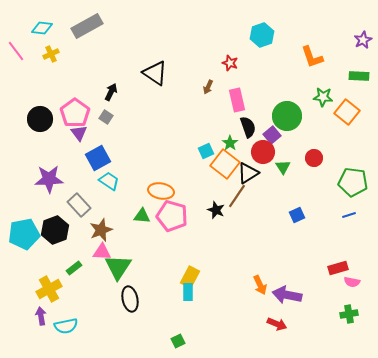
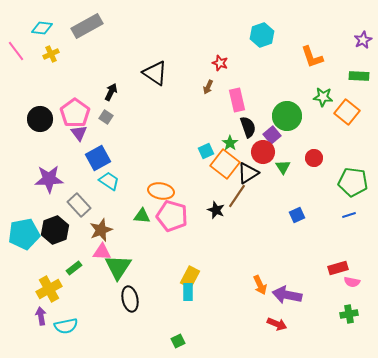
red star at (230, 63): moved 10 px left
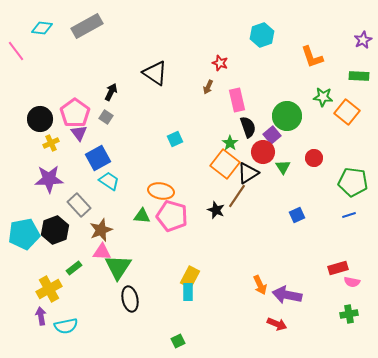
yellow cross at (51, 54): moved 89 px down
cyan square at (206, 151): moved 31 px left, 12 px up
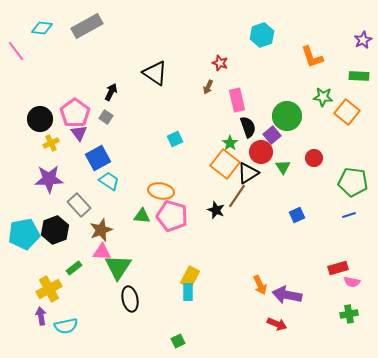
red circle at (263, 152): moved 2 px left
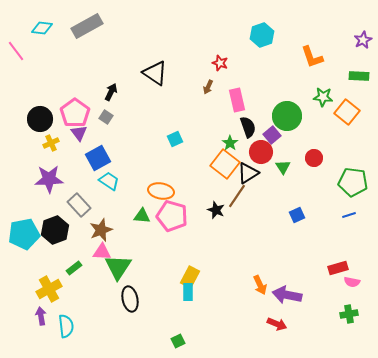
cyan semicircle at (66, 326): rotated 85 degrees counterclockwise
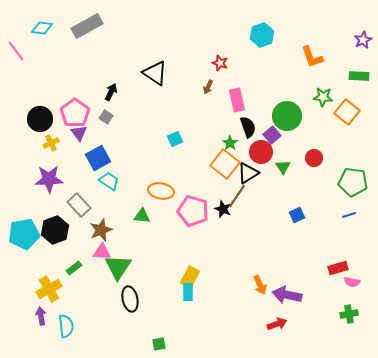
black star at (216, 210): moved 7 px right, 1 px up
pink pentagon at (172, 216): moved 21 px right, 5 px up
red arrow at (277, 324): rotated 42 degrees counterclockwise
green square at (178, 341): moved 19 px left, 3 px down; rotated 16 degrees clockwise
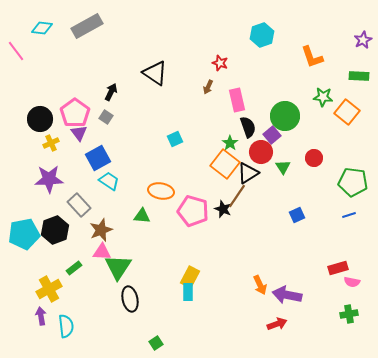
green circle at (287, 116): moved 2 px left
green square at (159, 344): moved 3 px left, 1 px up; rotated 24 degrees counterclockwise
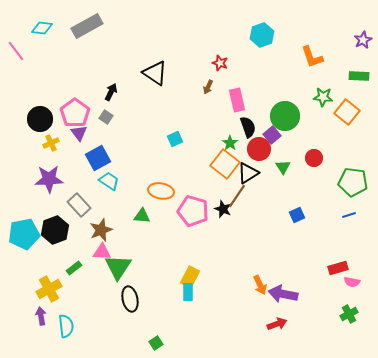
red circle at (261, 152): moved 2 px left, 3 px up
purple arrow at (287, 295): moved 4 px left, 1 px up
green cross at (349, 314): rotated 18 degrees counterclockwise
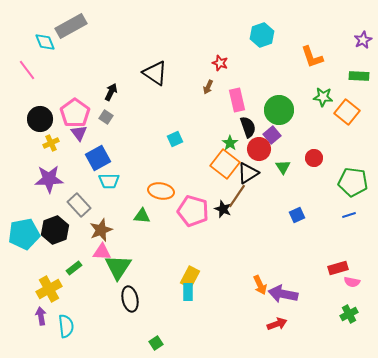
gray rectangle at (87, 26): moved 16 px left
cyan diamond at (42, 28): moved 3 px right, 14 px down; rotated 60 degrees clockwise
pink line at (16, 51): moved 11 px right, 19 px down
green circle at (285, 116): moved 6 px left, 6 px up
cyan trapezoid at (109, 181): rotated 145 degrees clockwise
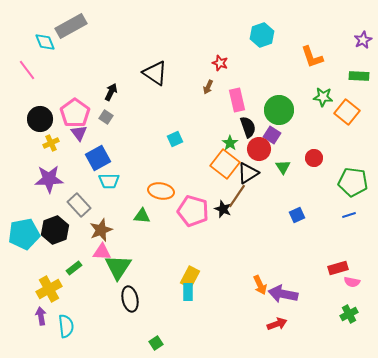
purple square at (272, 135): rotated 18 degrees counterclockwise
